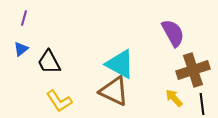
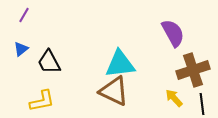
purple line: moved 3 px up; rotated 14 degrees clockwise
cyan triangle: rotated 36 degrees counterclockwise
yellow L-shape: moved 17 px left; rotated 68 degrees counterclockwise
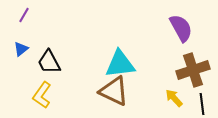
purple semicircle: moved 8 px right, 5 px up
yellow L-shape: moved 6 px up; rotated 136 degrees clockwise
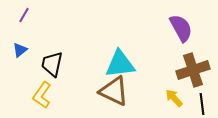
blue triangle: moved 1 px left, 1 px down
black trapezoid: moved 3 px right, 2 px down; rotated 40 degrees clockwise
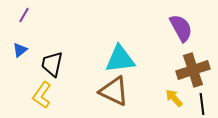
cyan triangle: moved 5 px up
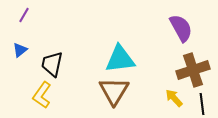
brown triangle: rotated 36 degrees clockwise
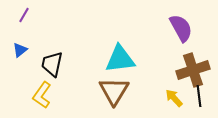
black line: moved 3 px left, 8 px up
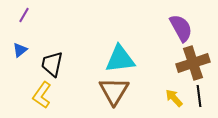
brown cross: moved 7 px up
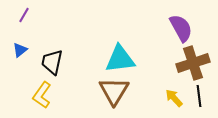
black trapezoid: moved 2 px up
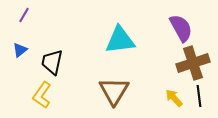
cyan triangle: moved 19 px up
